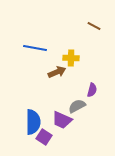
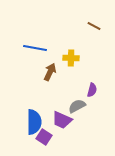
brown arrow: moved 7 px left; rotated 42 degrees counterclockwise
blue semicircle: moved 1 px right
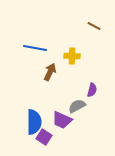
yellow cross: moved 1 px right, 2 px up
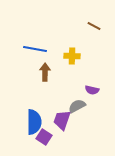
blue line: moved 1 px down
brown arrow: moved 5 px left; rotated 24 degrees counterclockwise
purple semicircle: rotated 88 degrees clockwise
purple trapezoid: rotated 85 degrees clockwise
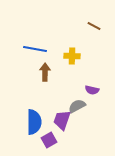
purple square: moved 5 px right, 3 px down; rotated 28 degrees clockwise
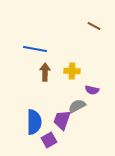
yellow cross: moved 15 px down
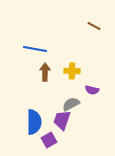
gray semicircle: moved 6 px left, 2 px up
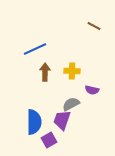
blue line: rotated 35 degrees counterclockwise
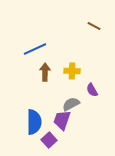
purple semicircle: rotated 48 degrees clockwise
purple square: rotated 14 degrees counterclockwise
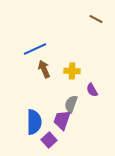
brown line: moved 2 px right, 7 px up
brown arrow: moved 1 px left, 3 px up; rotated 24 degrees counterclockwise
gray semicircle: rotated 42 degrees counterclockwise
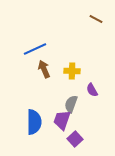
purple square: moved 26 px right, 1 px up
